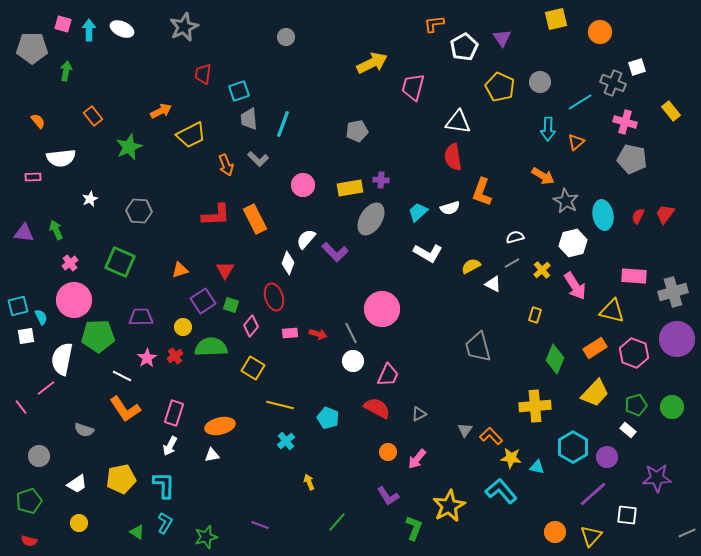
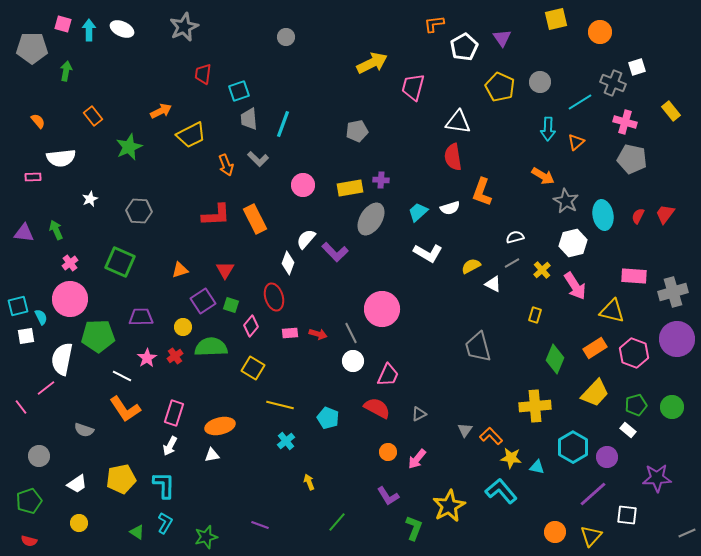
pink circle at (74, 300): moved 4 px left, 1 px up
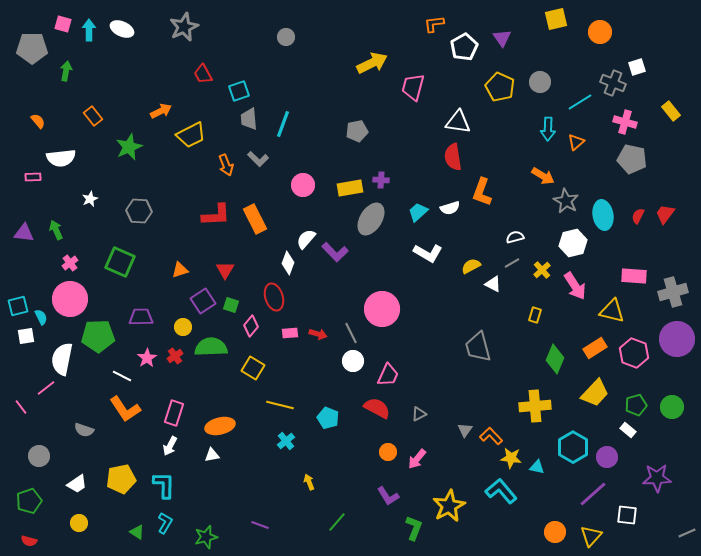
red trapezoid at (203, 74): rotated 35 degrees counterclockwise
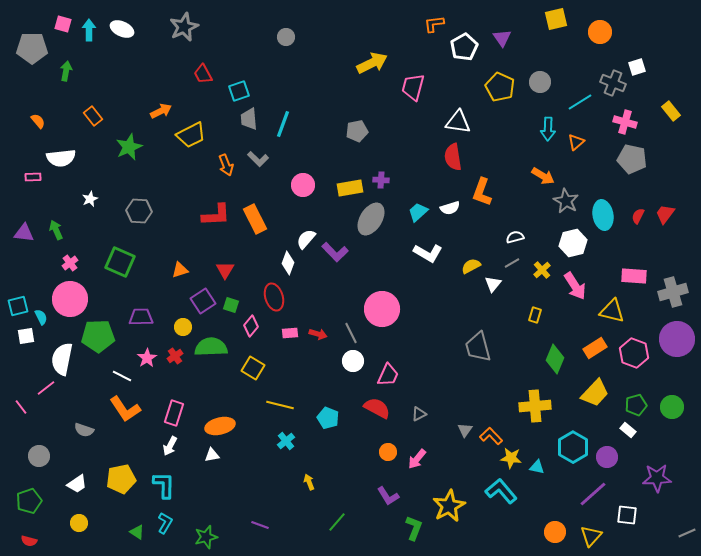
white triangle at (493, 284): rotated 42 degrees clockwise
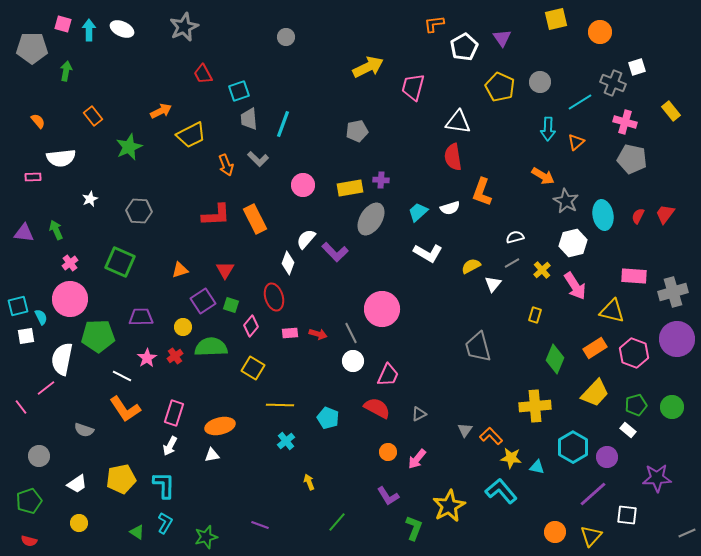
yellow arrow at (372, 63): moved 4 px left, 4 px down
yellow line at (280, 405): rotated 12 degrees counterclockwise
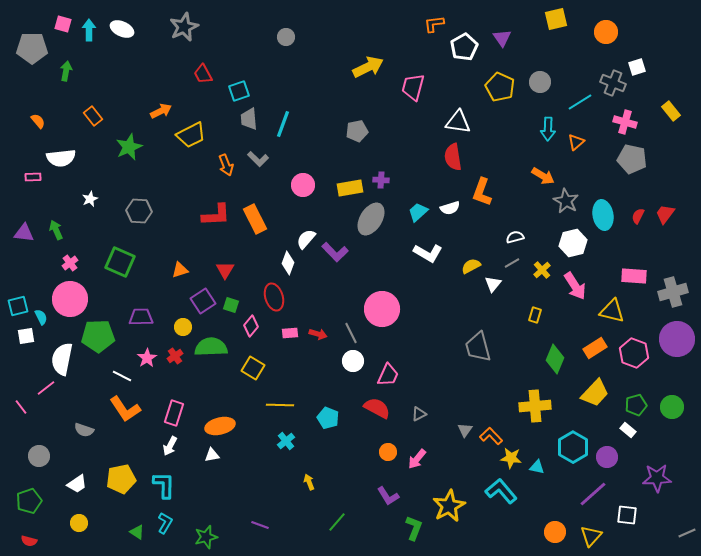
orange circle at (600, 32): moved 6 px right
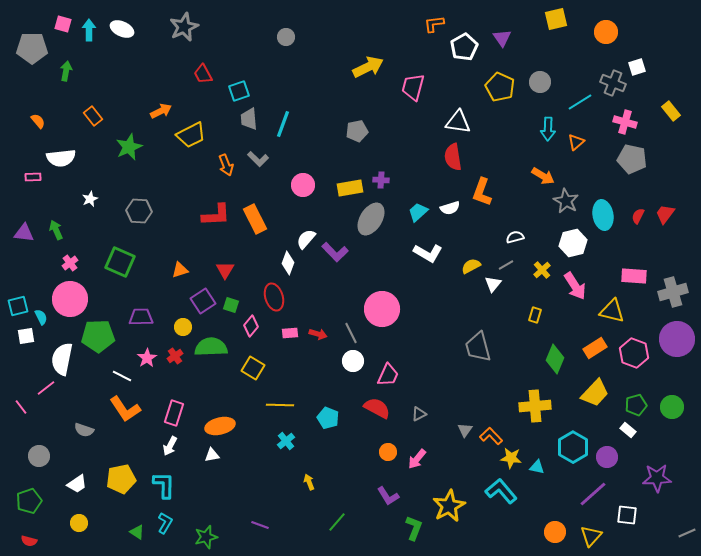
gray line at (512, 263): moved 6 px left, 2 px down
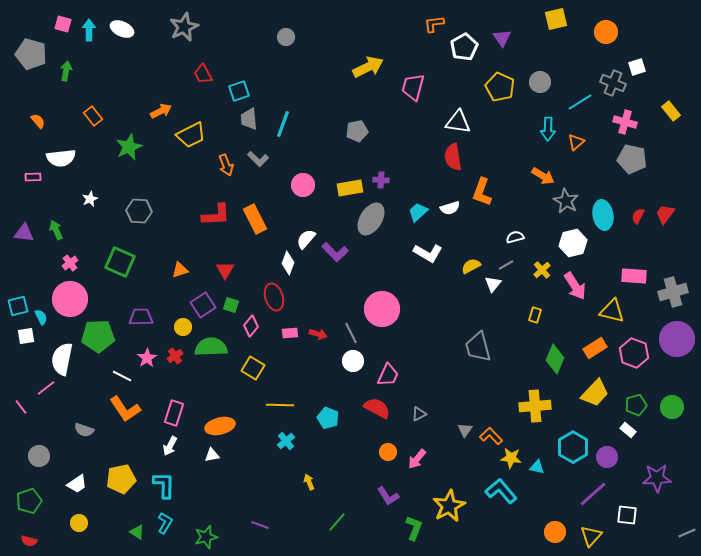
gray pentagon at (32, 48): moved 1 px left, 6 px down; rotated 16 degrees clockwise
purple square at (203, 301): moved 4 px down
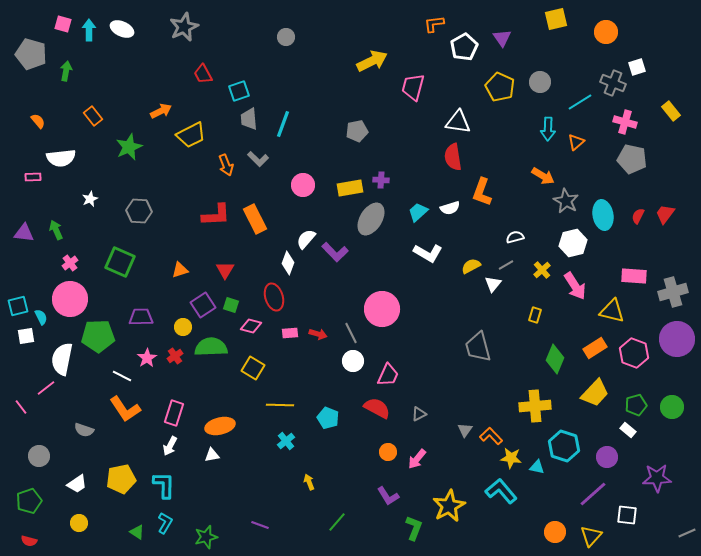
yellow arrow at (368, 67): moved 4 px right, 6 px up
pink diamond at (251, 326): rotated 65 degrees clockwise
cyan hexagon at (573, 447): moved 9 px left, 1 px up; rotated 12 degrees counterclockwise
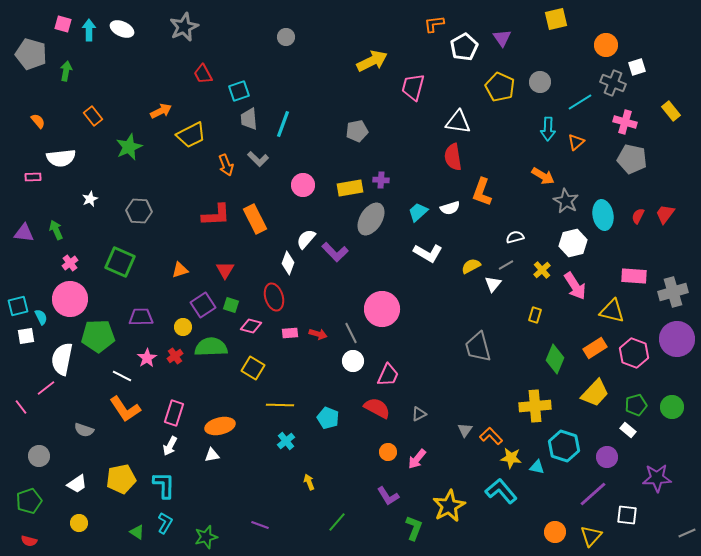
orange circle at (606, 32): moved 13 px down
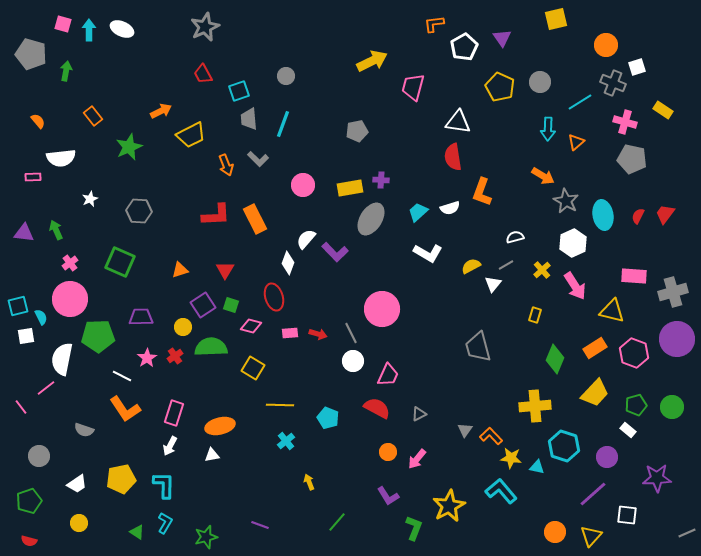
gray star at (184, 27): moved 21 px right
gray circle at (286, 37): moved 39 px down
yellow rectangle at (671, 111): moved 8 px left, 1 px up; rotated 18 degrees counterclockwise
white hexagon at (573, 243): rotated 12 degrees counterclockwise
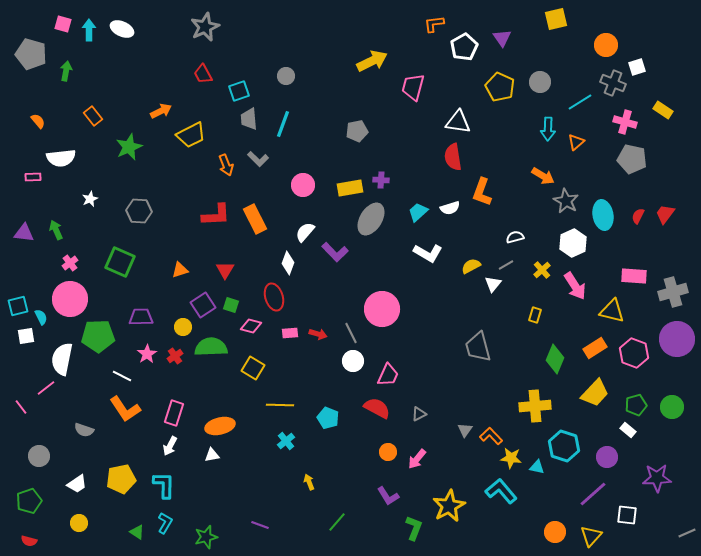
white semicircle at (306, 239): moved 1 px left, 7 px up
pink star at (147, 358): moved 4 px up
